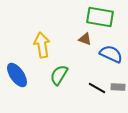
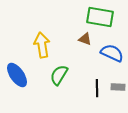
blue semicircle: moved 1 px right, 1 px up
black line: rotated 60 degrees clockwise
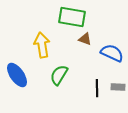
green rectangle: moved 28 px left
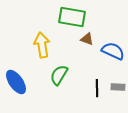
brown triangle: moved 2 px right
blue semicircle: moved 1 px right, 2 px up
blue ellipse: moved 1 px left, 7 px down
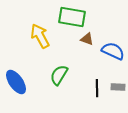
yellow arrow: moved 2 px left, 9 px up; rotated 20 degrees counterclockwise
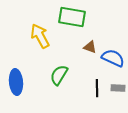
brown triangle: moved 3 px right, 8 px down
blue semicircle: moved 7 px down
blue ellipse: rotated 30 degrees clockwise
gray rectangle: moved 1 px down
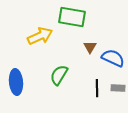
yellow arrow: rotated 95 degrees clockwise
brown triangle: rotated 40 degrees clockwise
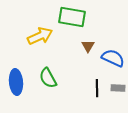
brown triangle: moved 2 px left, 1 px up
green semicircle: moved 11 px left, 3 px down; rotated 60 degrees counterclockwise
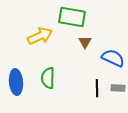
brown triangle: moved 3 px left, 4 px up
green semicircle: rotated 30 degrees clockwise
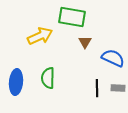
blue ellipse: rotated 10 degrees clockwise
